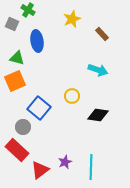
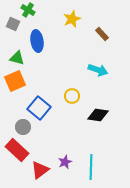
gray square: moved 1 px right
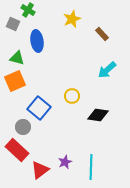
cyan arrow: moved 9 px right; rotated 120 degrees clockwise
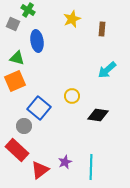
brown rectangle: moved 5 px up; rotated 48 degrees clockwise
gray circle: moved 1 px right, 1 px up
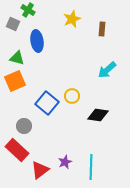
blue square: moved 8 px right, 5 px up
